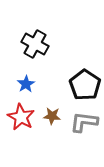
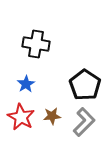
black cross: moved 1 px right; rotated 20 degrees counterclockwise
brown star: rotated 12 degrees counterclockwise
gray L-shape: rotated 128 degrees clockwise
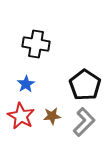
red star: moved 1 px up
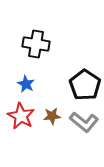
blue star: rotated 12 degrees counterclockwise
gray L-shape: rotated 84 degrees clockwise
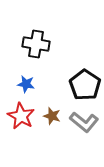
blue star: rotated 18 degrees counterclockwise
brown star: rotated 24 degrees clockwise
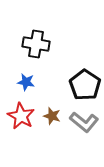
blue star: moved 2 px up
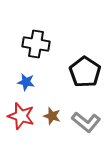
black pentagon: moved 13 px up
red star: rotated 12 degrees counterclockwise
gray L-shape: moved 2 px right
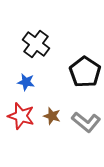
black cross: rotated 28 degrees clockwise
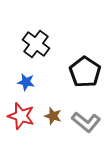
brown star: moved 1 px right
